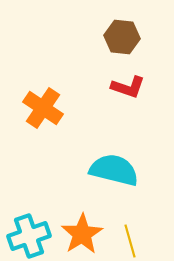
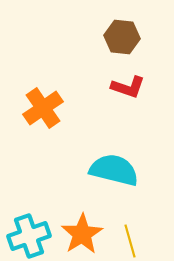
orange cross: rotated 21 degrees clockwise
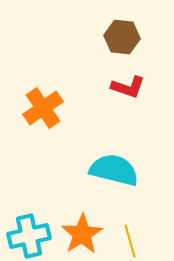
cyan cross: rotated 6 degrees clockwise
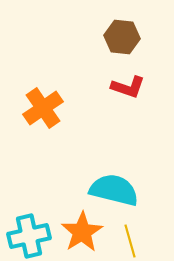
cyan semicircle: moved 20 px down
orange star: moved 2 px up
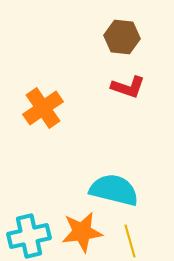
orange star: rotated 24 degrees clockwise
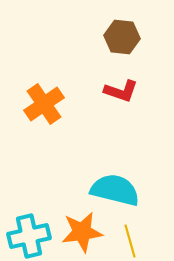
red L-shape: moved 7 px left, 4 px down
orange cross: moved 1 px right, 4 px up
cyan semicircle: moved 1 px right
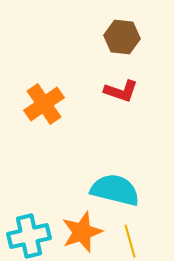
orange star: rotated 12 degrees counterclockwise
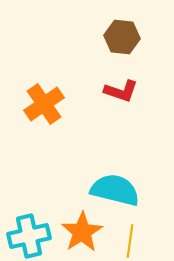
orange star: rotated 12 degrees counterclockwise
yellow line: rotated 24 degrees clockwise
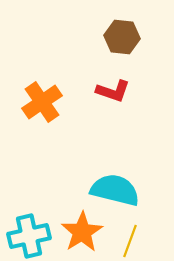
red L-shape: moved 8 px left
orange cross: moved 2 px left, 2 px up
yellow line: rotated 12 degrees clockwise
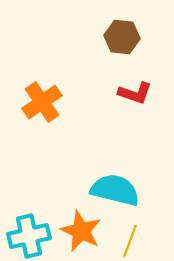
red L-shape: moved 22 px right, 2 px down
orange star: moved 1 px left, 1 px up; rotated 15 degrees counterclockwise
